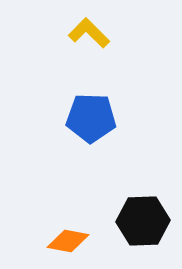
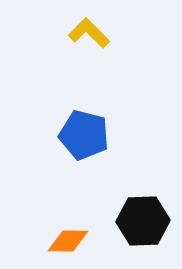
blue pentagon: moved 7 px left, 17 px down; rotated 12 degrees clockwise
orange diamond: rotated 9 degrees counterclockwise
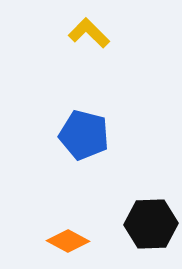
black hexagon: moved 8 px right, 3 px down
orange diamond: rotated 27 degrees clockwise
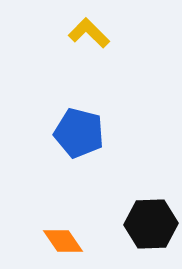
blue pentagon: moved 5 px left, 2 px up
orange diamond: moved 5 px left; rotated 27 degrees clockwise
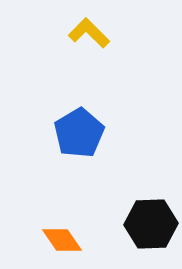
blue pentagon: rotated 27 degrees clockwise
orange diamond: moved 1 px left, 1 px up
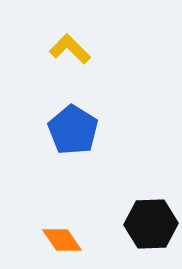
yellow L-shape: moved 19 px left, 16 px down
blue pentagon: moved 6 px left, 3 px up; rotated 9 degrees counterclockwise
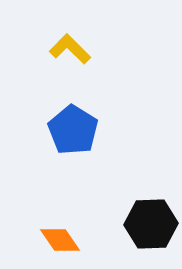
orange diamond: moved 2 px left
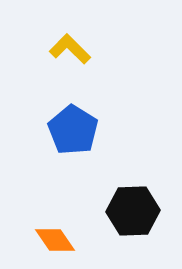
black hexagon: moved 18 px left, 13 px up
orange diamond: moved 5 px left
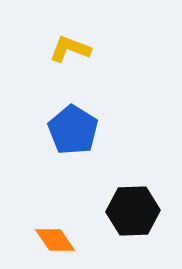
yellow L-shape: rotated 24 degrees counterclockwise
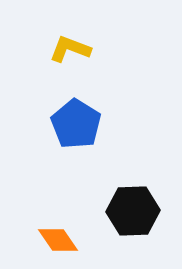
blue pentagon: moved 3 px right, 6 px up
orange diamond: moved 3 px right
